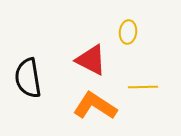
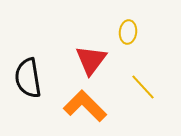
red triangle: rotated 40 degrees clockwise
yellow line: rotated 48 degrees clockwise
orange L-shape: moved 10 px left; rotated 12 degrees clockwise
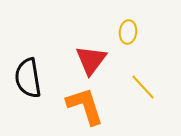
orange L-shape: rotated 27 degrees clockwise
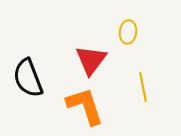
black semicircle: rotated 12 degrees counterclockwise
yellow line: rotated 32 degrees clockwise
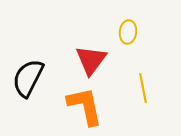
black semicircle: rotated 48 degrees clockwise
yellow line: moved 1 px down
orange L-shape: rotated 6 degrees clockwise
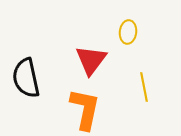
black semicircle: moved 2 px left; rotated 39 degrees counterclockwise
yellow line: moved 1 px right, 1 px up
orange L-shape: moved 3 px down; rotated 24 degrees clockwise
